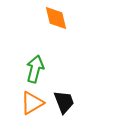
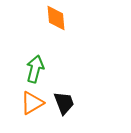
orange diamond: rotated 8 degrees clockwise
black trapezoid: moved 1 px down
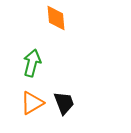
green arrow: moved 3 px left, 6 px up
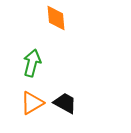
black trapezoid: moved 1 px right; rotated 40 degrees counterclockwise
